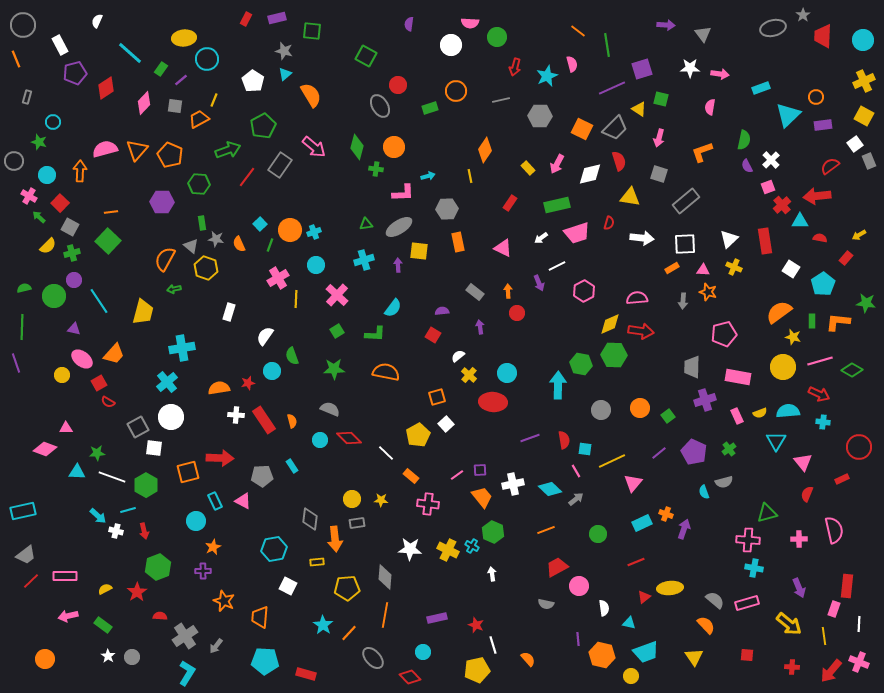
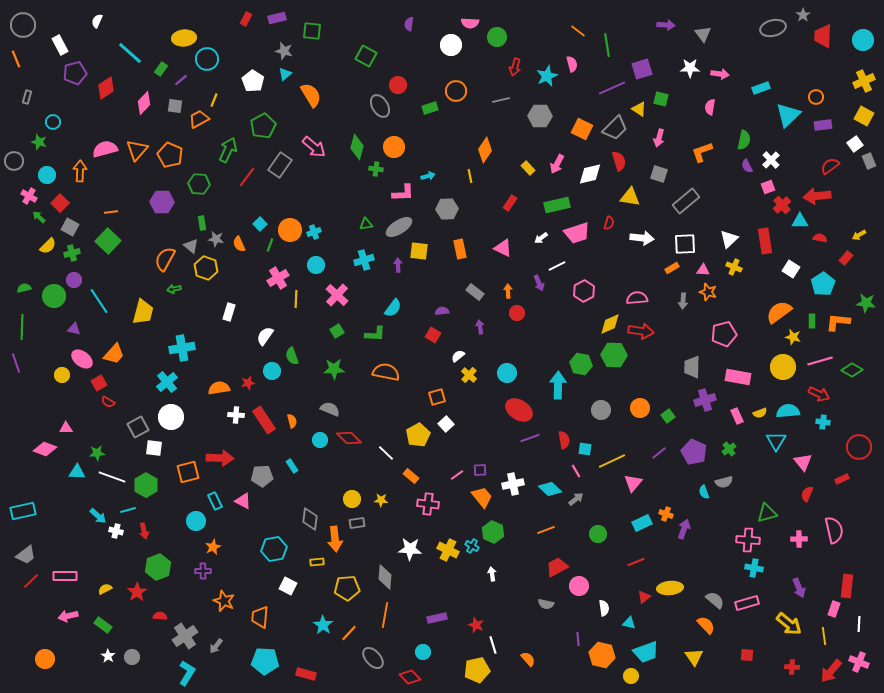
green arrow at (228, 150): rotated 45 degrees counterclockwise
orange rectangle at (458, 242): moved 2 px right, 7 px down
red ellipse at (493, 402): moved 26 px right, 8 px down; rotated 28 degrees clockwise
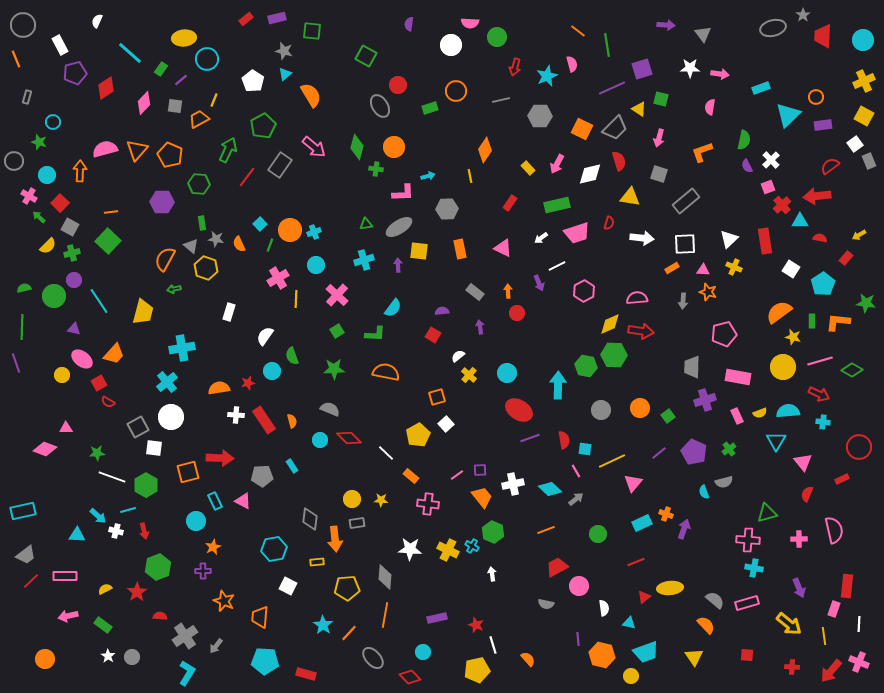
red rectangle at (246, 19): rotated 24 degrees clockwise
green hexagon at (581, 364): moved 5 px right, 2 px down
cyan triangle at (77, 472): moved 63 px down
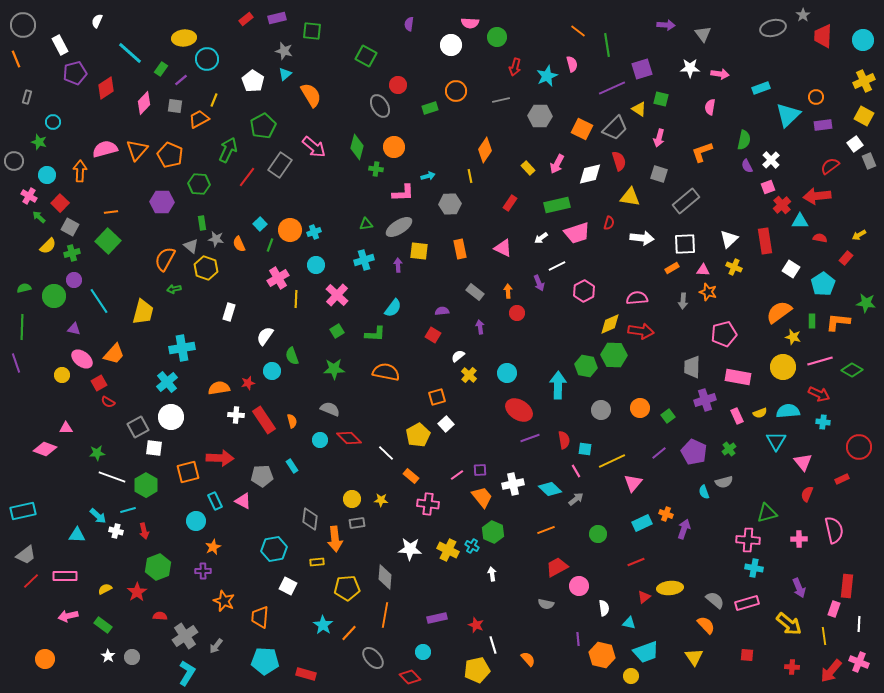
gray hexagon at (447, 209): moved 3 px right, 5 px up
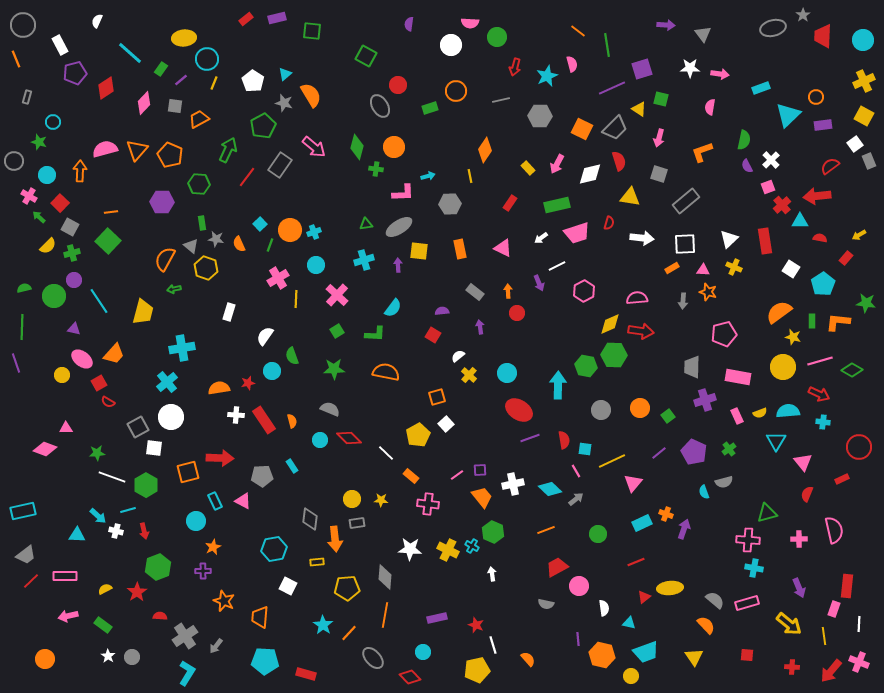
gray star at (284, 51): moved 52 px down
yellow line at (214, 100): moved 17 px up
